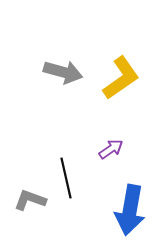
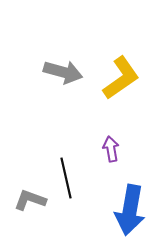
purple arrow: rotated 65 degrees counterclockwise
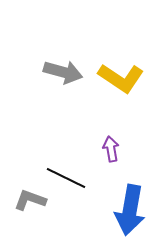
yellow L-shape: rotated 69 degrees clockwise
black line: rotated 51 degrees counterclockwise
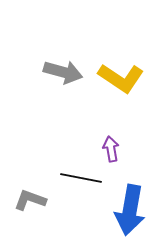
black line: moved 15 px right; rotated 15 degrees counterclockwise
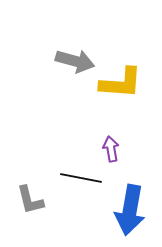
gray arrow: moved 12 px right, 11 px up
yellow L-shape: moved 5 px down; rotated 30 degrees counterclockwise
gray L-shape: rotated 124 degrees counterclockwise
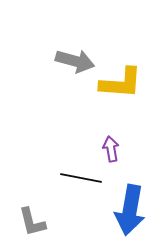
gray L-shape: moved 2 px right, 22 px down
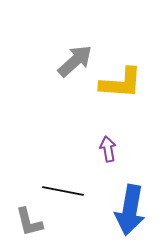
gray arrow: rotated 57 degrees counterclockwise
purple arrow: moved 3 px left
black line: moved 18 px left, 13 px down
gray L-shape: moved 3 px left
